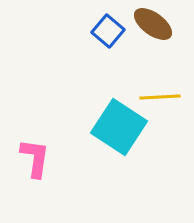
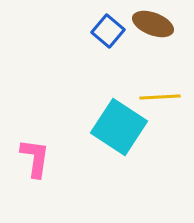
brown ellipse: rotated 15 degrees counterclockwise
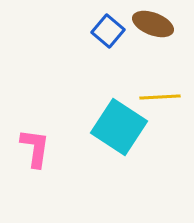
pink L-shape: moved 10 px up
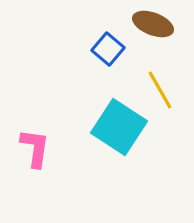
blue square: moved 18 px down
yellow line: moved 7 px up; rotated 63 degrees clockwise
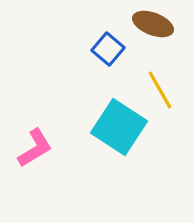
pink L-shape: rotated 51 degrees clockwise
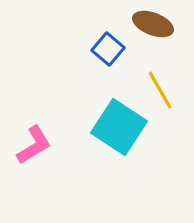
pink L-shape: moved 1 px left, 3 px up
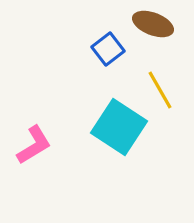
blue square: rotated 12 degrees clockwise
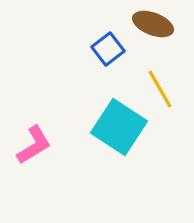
yellow line: moved 1 px up
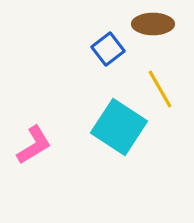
brown ellipse: rotated 21 degrees counterclockwise
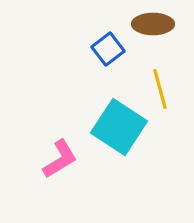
yellow line: rotated 15 degrees clockwise
pink L-shape: moved 26 px right, 14 px down
